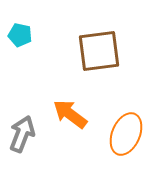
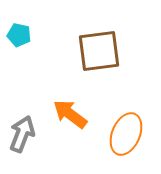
cyan pentagon: moved 1 px left
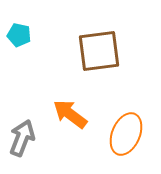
gray arrow: moved 4 px down
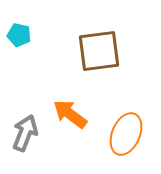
gray arrow: moved 3 px right, 5 px up
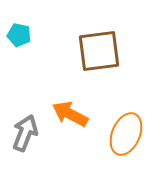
orange arrow: rotated 9 degrees counterclockwise
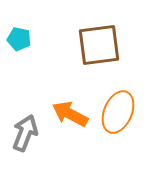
cyan pentagon: moved 4 px down
brown square: moved 6 px up
orange ellipse: moved 8 px left, 22 px up
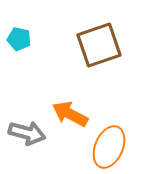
brown square: rotated 12 degrees counterclockwise
orange ellipse: moved 9 px left, 35 px down
gray arrow: moved 2 px right; rotated 84 degrees clockwise
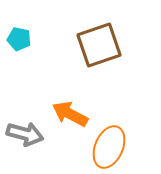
gray arrow: moved 2 px left, 1 px down
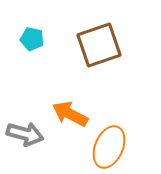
cyan pentagon: moved 13 px right
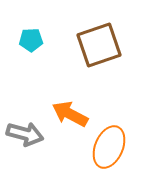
cyan pentagon: moved 1 px left, 1 px down; rotated 15 degrees counterclockwise
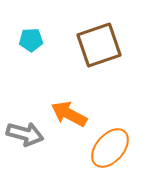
orange arrow: moved 1 px left
orange ellipse: moved 1 px right, 1 px down; rotated 18 degrees clockwise
